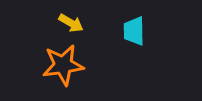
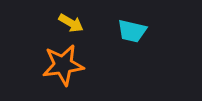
cyan trapezoid: moved 2 px left; rotated 76 degrees counterclockwise
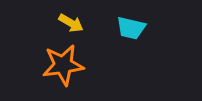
cyan trapezoid: moved 1 px left, 3 px up
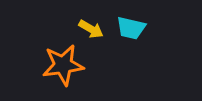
yellow arrow: moved 20 px right, 6 px down
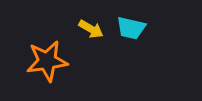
orange star: moved 16 px left, 4 px up
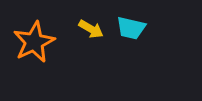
orange star: moved 13 px left, 19 px up; rotated 18 degrees counterclockwise
